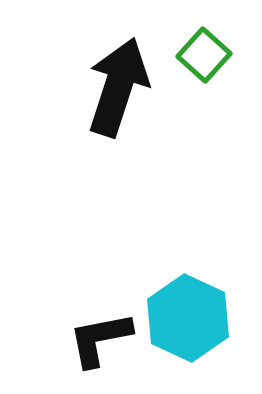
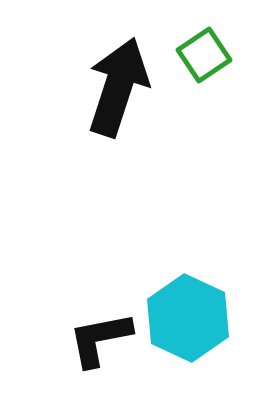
green square: rotated 14 degrees clockwise
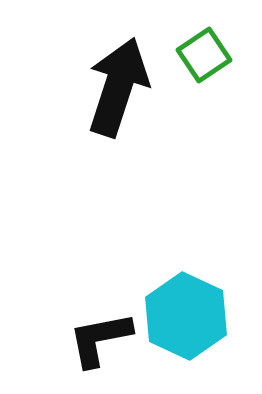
cyan hexagon: moved 2 px left, 2 px up
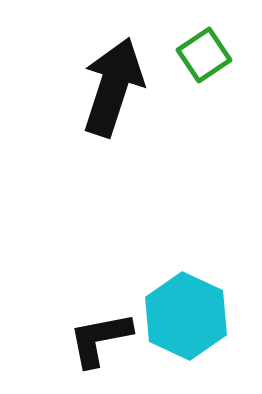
black arrow: moved 5 px left
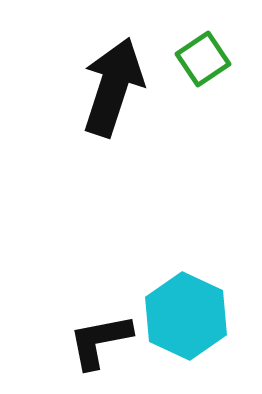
green square: moved 1 px left, 4 px down
black L-shape: moved 2 px down
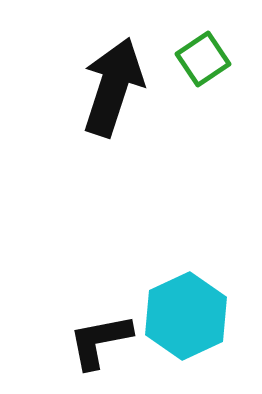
cyan hexagon: rotated 10 degrees clockwise
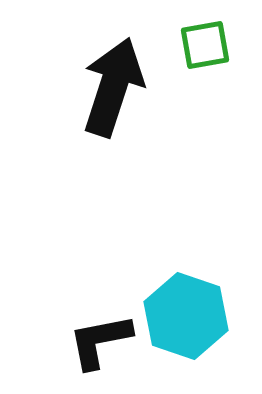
green square: moved 2 px right, 14 px up; rotated 24 degrees clockwise
cyan hexagon: rotated 16 degrees counterclockwise
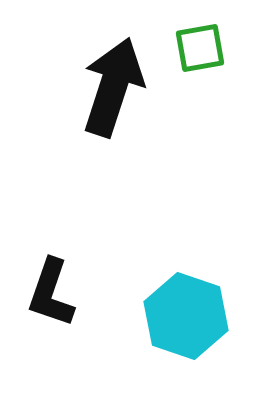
green square: moved 5 px left, 3 px down
black L-shape: moved 49 px left, 48 px up; rotated 60 degrees counterclockwise
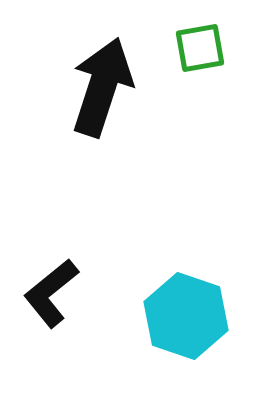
black arrow: moved 11 px left
black L-shape: rotated 32 degrees clockwise
